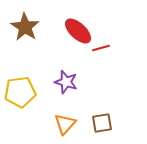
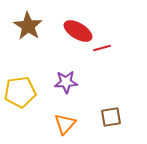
brown star: moved 3 px right, 1 px up
red ellipse: rotated 12 degrees counterclockwise
red line: moved 1 px right
purple star: rotated 20 degrees counterclockwise
brown square: moved 9 px right, 6 px up
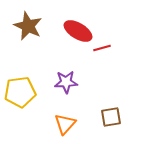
brown star: rotated 8 degrees counterclockwise
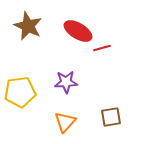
orange triangle: moved 2 px up
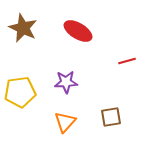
brown star: moved 5 px left, 2 px down
red line: moved 25 px right, 13 px down
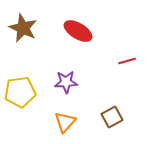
brown square: moved 1 px right; rotated 20 degrees counterclockwise
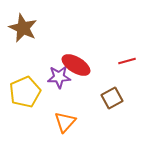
red ellipse: moved 2 px left, 34 px down
purple star: moved 7 px left, 5 px up
yellow pentagon: moved 5 px right; rotated 16 degrees counterclockwise
brown square: moved 19 px up
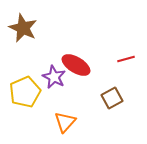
red line: moved 1 px left, 2 px up
purple star: moved 5 px left; rotated 30 degrees clockwise
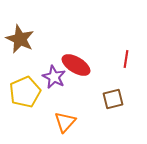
brown star: moved 3 px left, 11 px down
red line: rotated 66 degrees counterclockwise
brown square: moved 1 px right, 1 px down; rotated 15 degrees clockwise
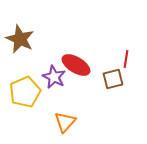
brown square: moved 20 px up
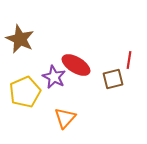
red line: moved 3 px right, 1 px down
orange triangle: moved 4 px up
